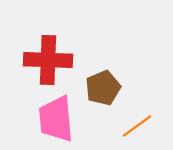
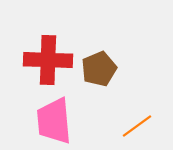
brown pentagon: moved 4 px left, 19 px up
pink trapezoid: moved 2 px left, 2 px down
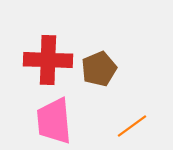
orange line: moved 5 px left
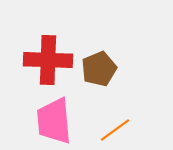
orange line: moved 17 px left, 4 px down
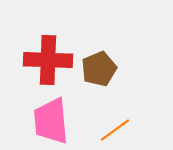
pink trapezoid: moved 3 px left
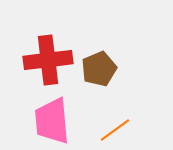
red cross: rotated 9 degrees counterclockwise
pink trapezoid: moved 1 px right
